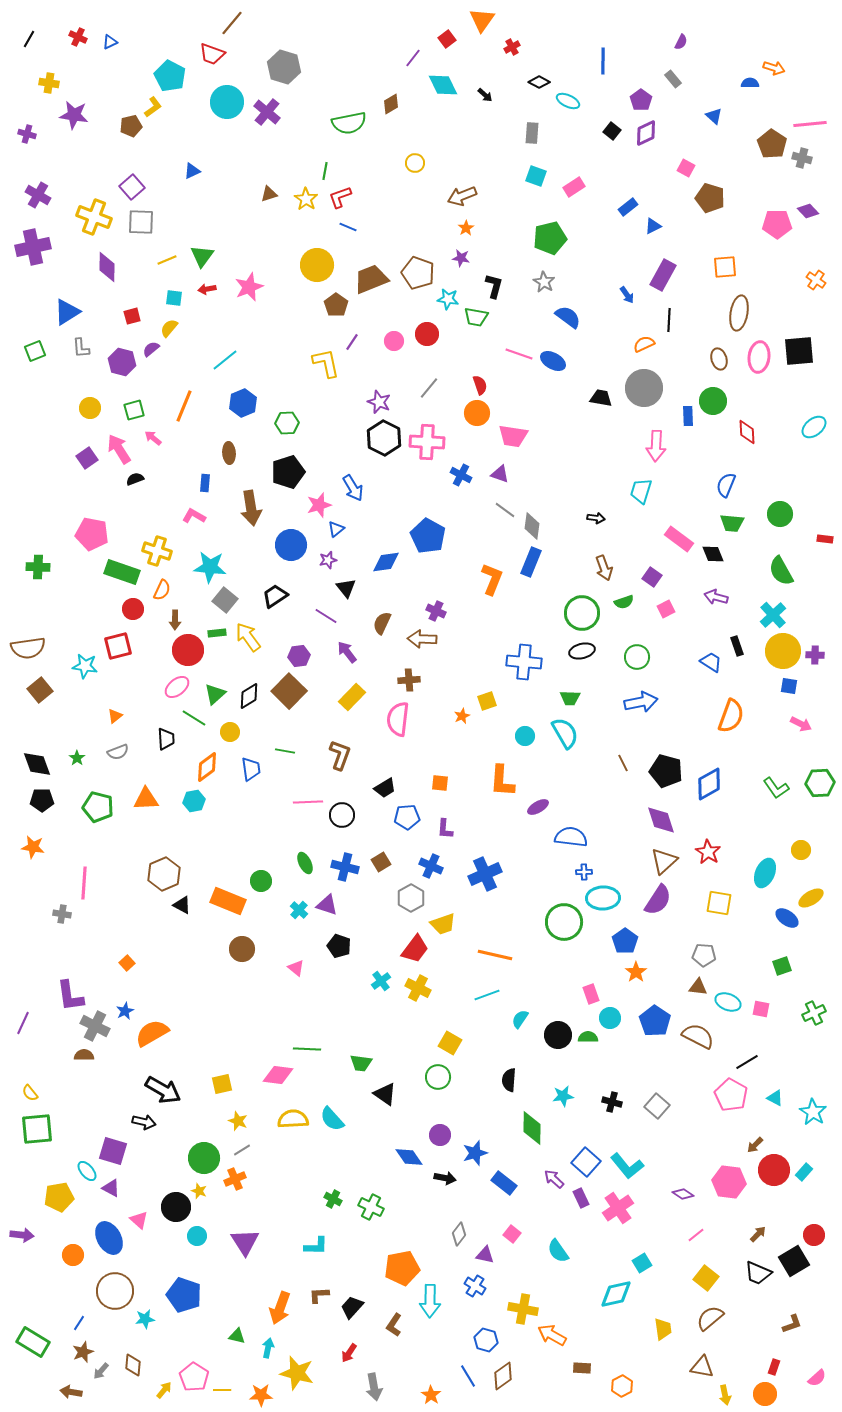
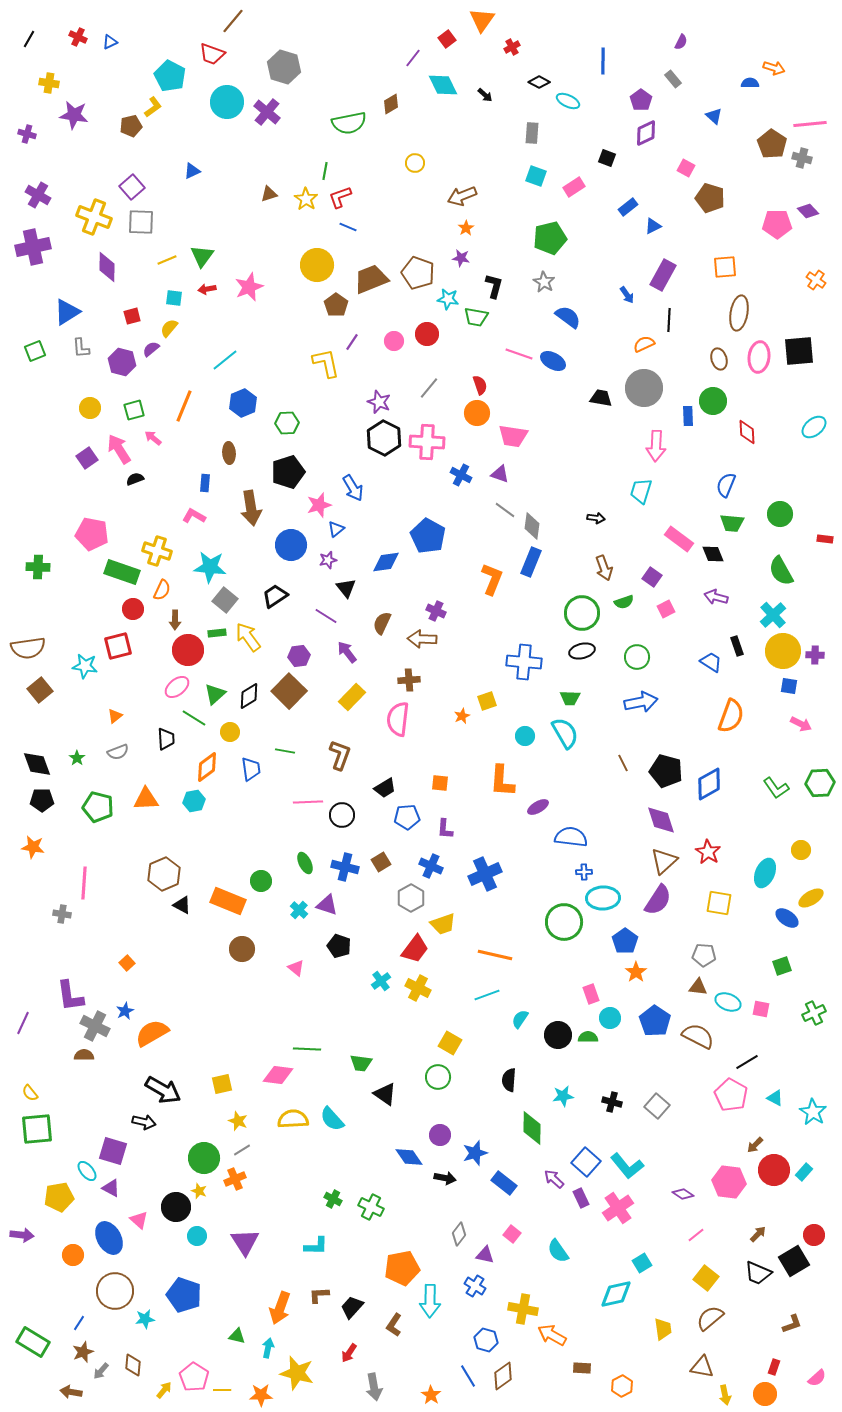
brown line at (232, 23): moved 1 px right, 2 px up
black square at (612, 131): moved 5 px left, 27 px down; rotated 18 degrees counterclockwise
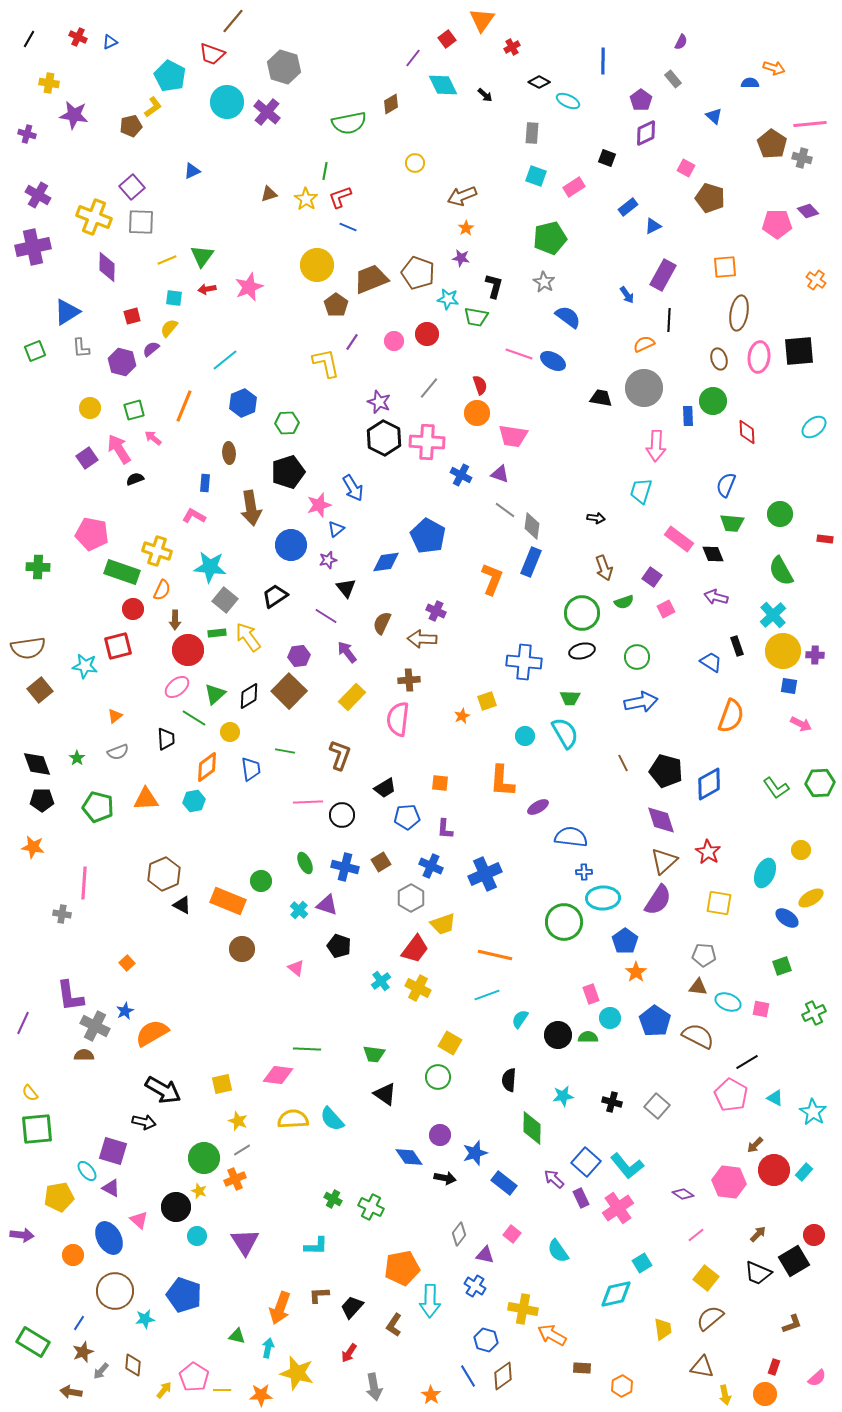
green trapezoid at (361, 1063): moved 13 px right, 9 px up
